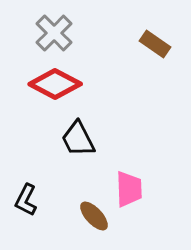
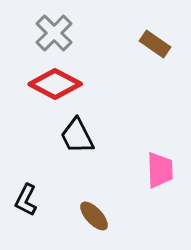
black trapezoid: moved 1 px left, 3 px up
pink trapezoid: moved 31 px right, 19 px up
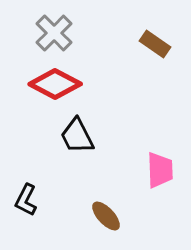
brown ellipse: moved 12 px right
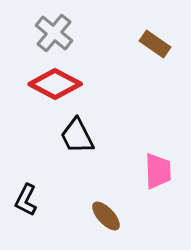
gray cross: rotated 6 degrees counterclockwise
pink trapezoid: moved 2 px left, 1 px down
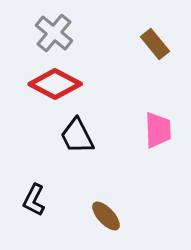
brown rectangle: rotated 16 degrees clockwise
pink trapezoid: moved 41 px up
black L-shape: moved 8 px right
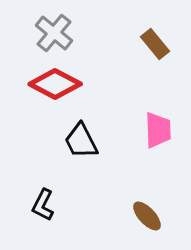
black trapezoid: moved 4 px right, 5 px down
black L-shape: moved 9 px right, 5 px down
brown ellipse: moved 41 px right
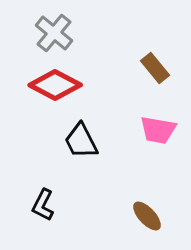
brown rectangle: moved 24 px down
red diamond: moved 1 px down
pink trapezoid: rotated 102 degrees clockwise
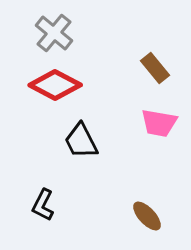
pink trapezoid: moved 1 px right, 7 px up
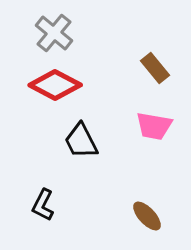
pink trapezoid: moved 5 px left, 3 px down
